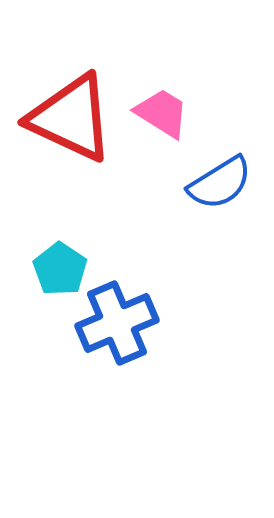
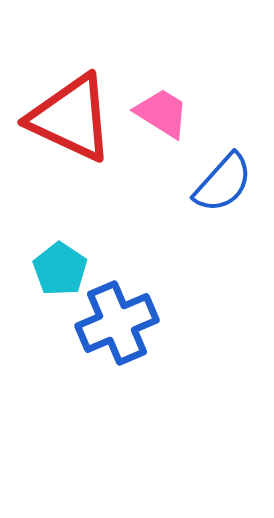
blue semicircle: moved 3 px right; rotated 16 degrees counterclockwise
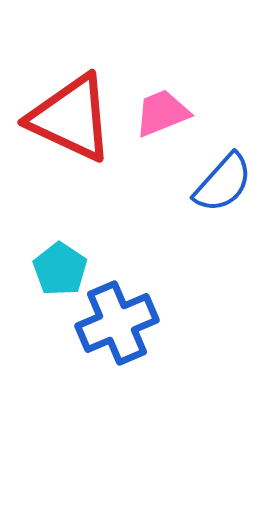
pink trapezoid: rotated 54 degrees counterclockwise
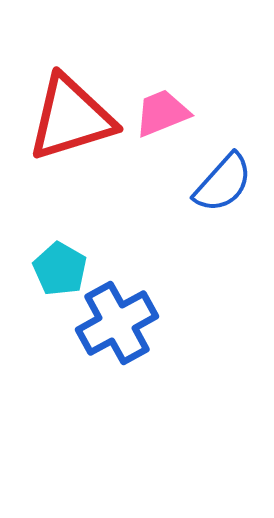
red triangle: rotated 42 degrees counterclockwise
cyan pentagon: rotated 4 degrees counterclockwise
blue cross: rotated 6 degrees counterclockwise
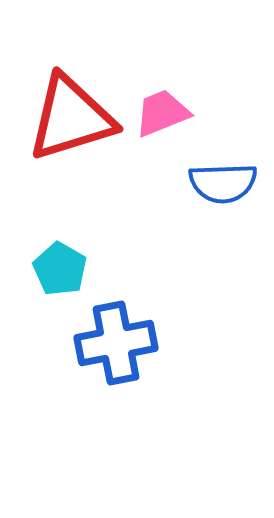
blue semicircle: rotated 46 degrees clockwise
blue cross: moved 1 px left, 20 px down; rotated 18 degrees clockwise
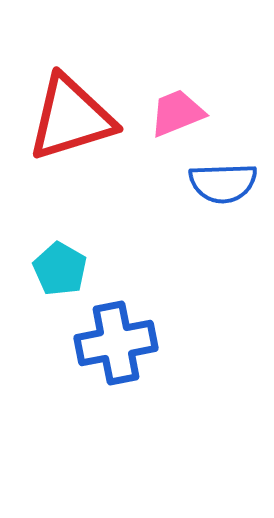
pink trapezoid: moved 15 px right
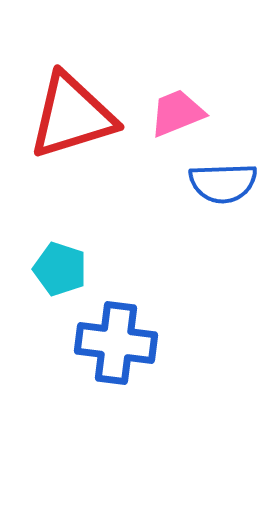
red triangle: moved 1 px right, 2 px up
cyan pentagon: rotated 12 degrees counterclockwise
blue cross: rotated 18 degrees clockwise
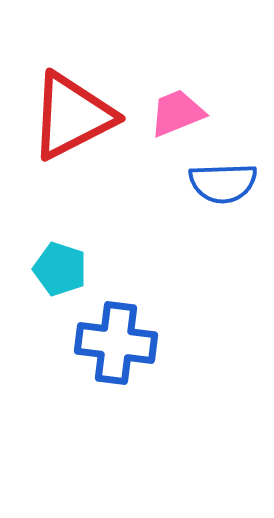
red triangle: rotated 10 degrees counterclockwise
